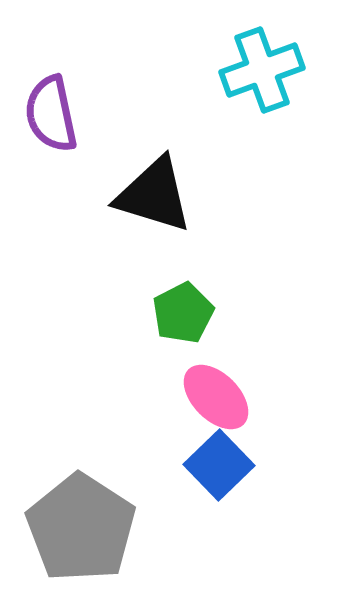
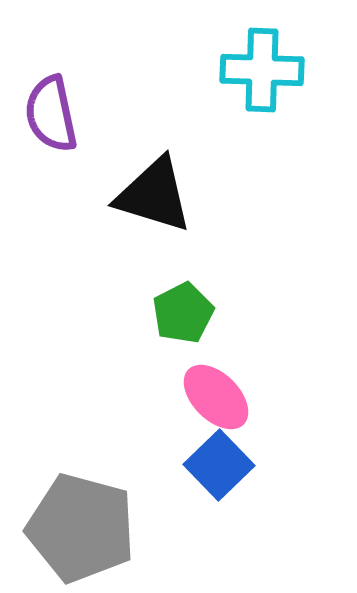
cyan cross: rotated 22 degrees clockwise
gray pentagon: rotated 18 degrees counterclockwise
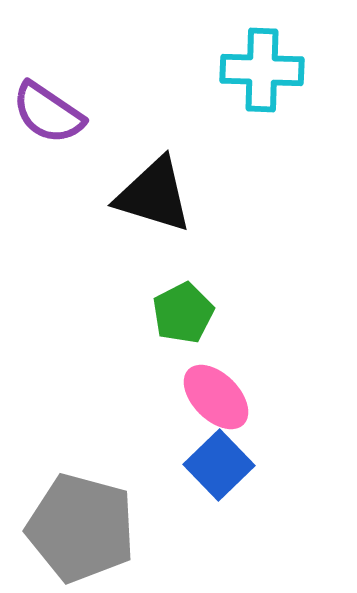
purple semicircle: moved 3 px left, 1 px up; rotated 44 degrees counterclockwise
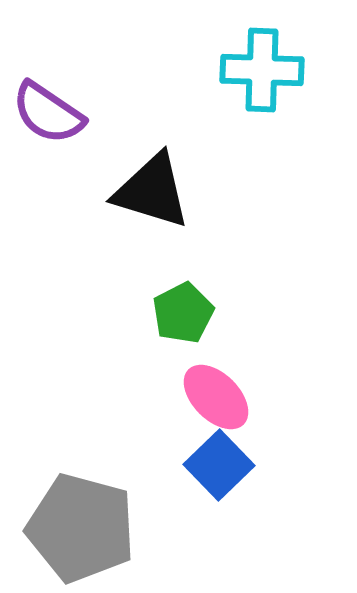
black triangle: moved 2 px left, 4 px up
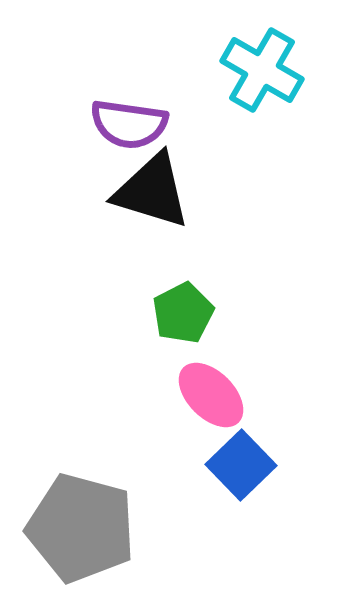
cyan cross: rotated 28 degrees clockwise
purple semicircle: moved 81 px right, 11 px down; rotated 26 degrees counterclockwise
pink ellipse: moved 5 px left, 2 px up
blue square: moved 22 px right
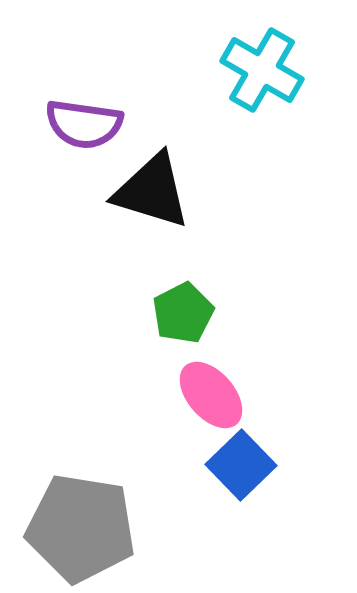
purple semicircle: moved 45 px left
pink ellipse: rotated 4 degrees clockwise
gray pentagon: rotated 6 degrees counterclockwise
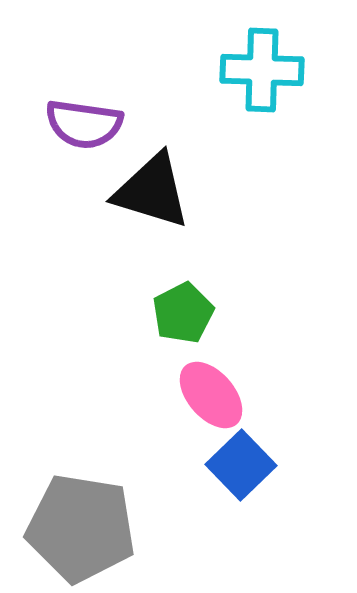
cyan cross: rotated 28 degrees counterclockwise
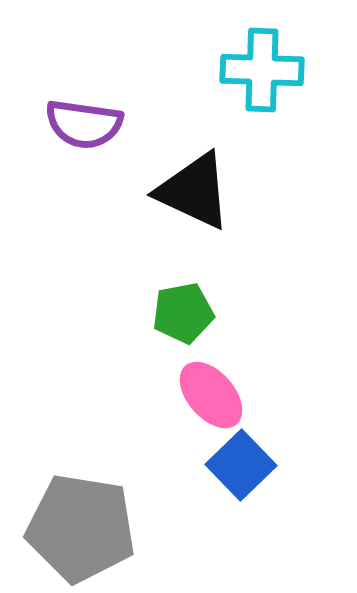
black triangle: moved 42 px right; rotated 8 degrees clockwise
green pentagon: rotated 16 degrees clockwise
